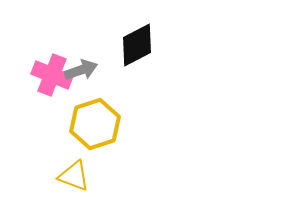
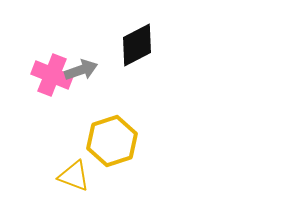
yellow hexagon: moved 17 px right, 17 px down
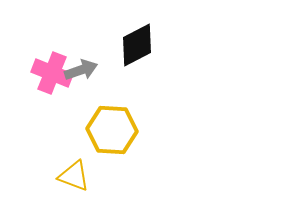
pink cross: moved 2 px up
yellow hexagon: moved 11 px up; rotated 21 degrees clockwise
